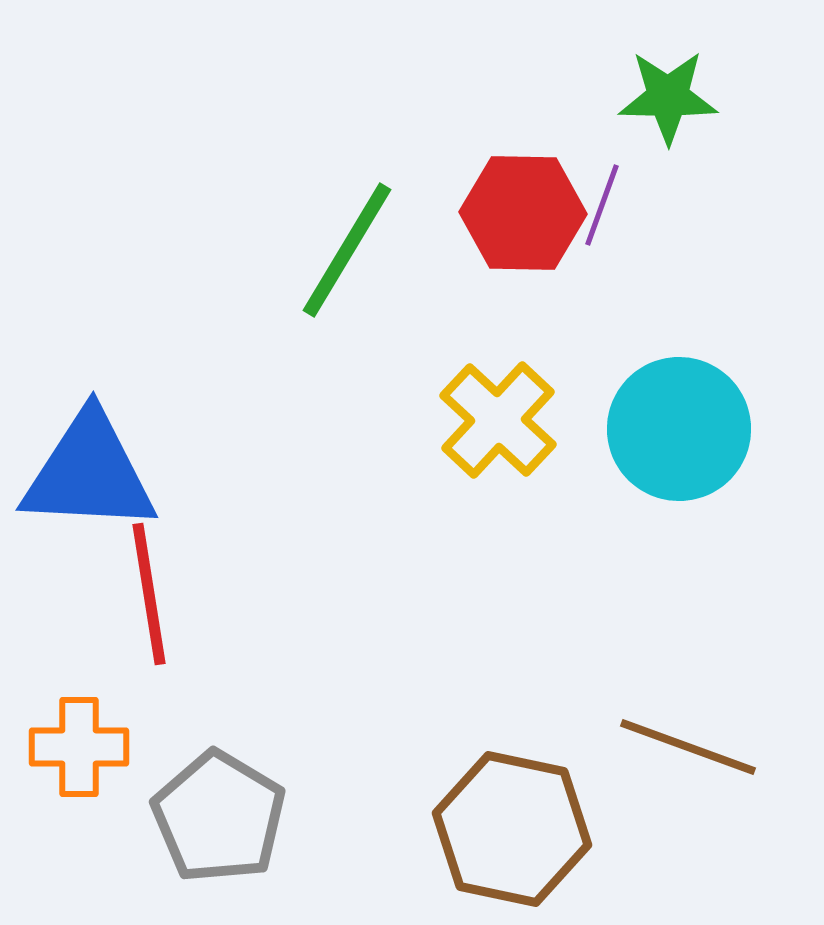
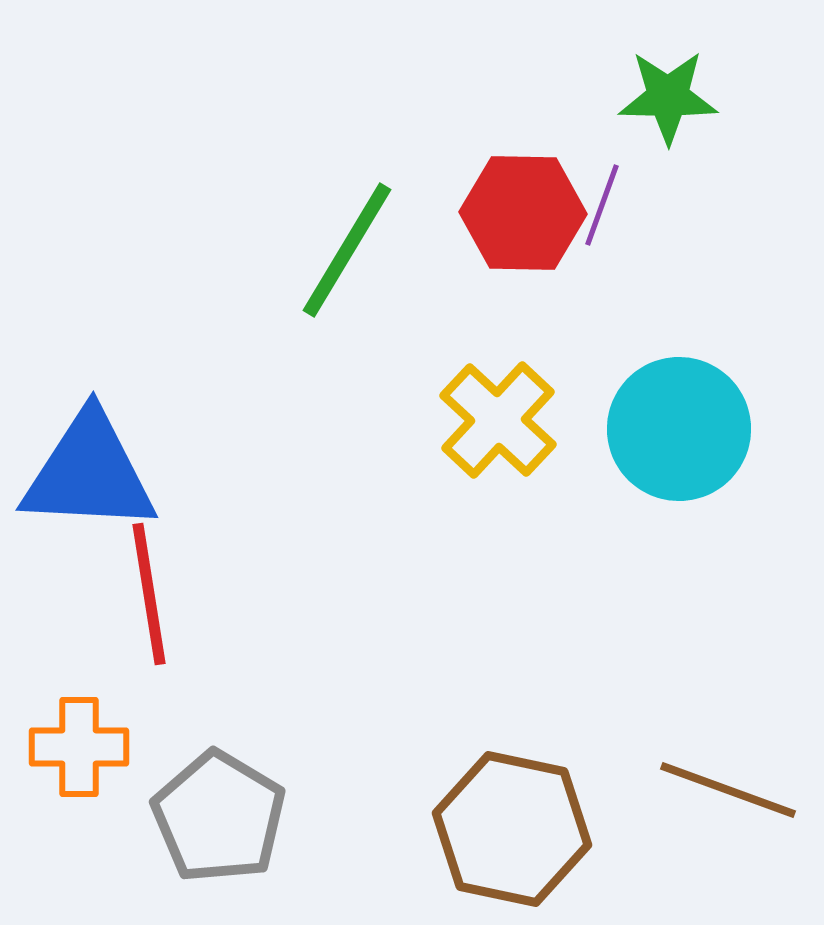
brown line: moved 40 px right, 43 px down
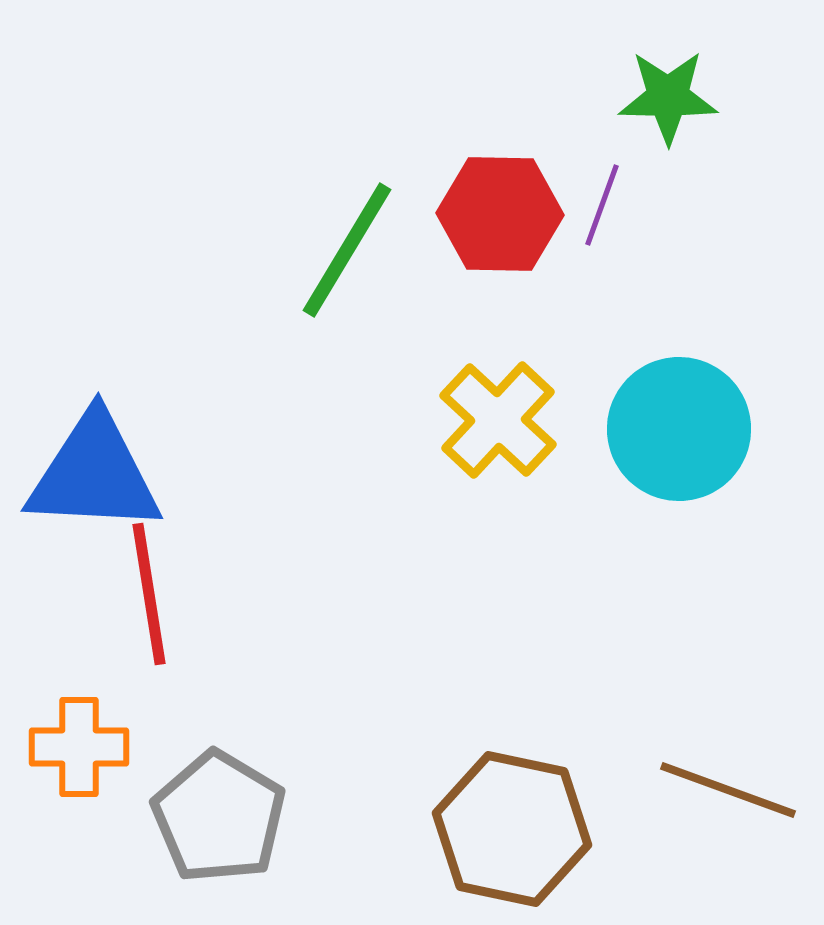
red hexagon: moved 23 px left, 1 px down
blue triangle: moved 5 px right, 1 px down
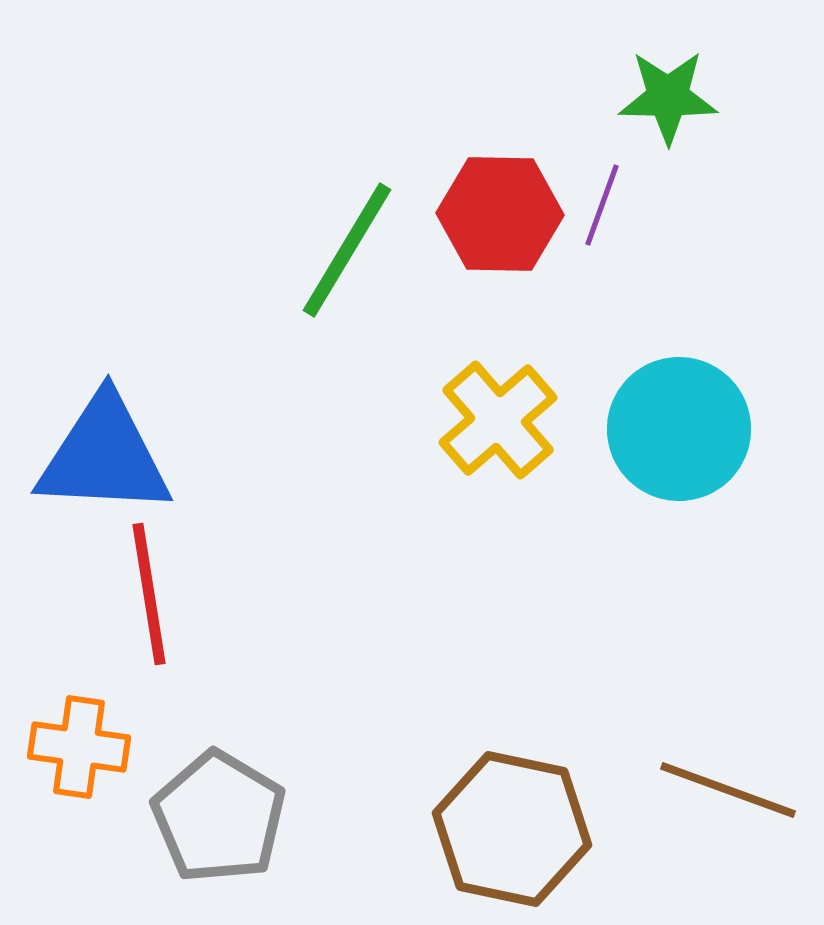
yellow cross: rotated 6 degrees clockwise
blue triangle: moved 10 px right, 18 px up
orange cross: rotated 8 degrees clockwise
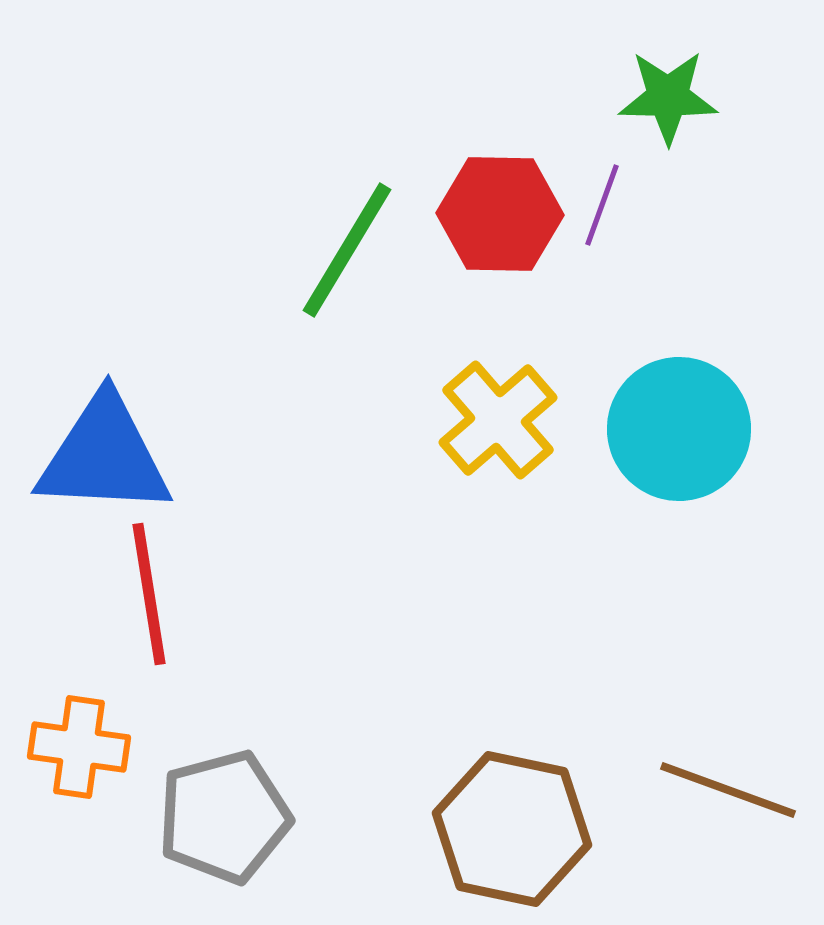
gray pentagon: moved 5 px right; rotated 26 degrees clockwise
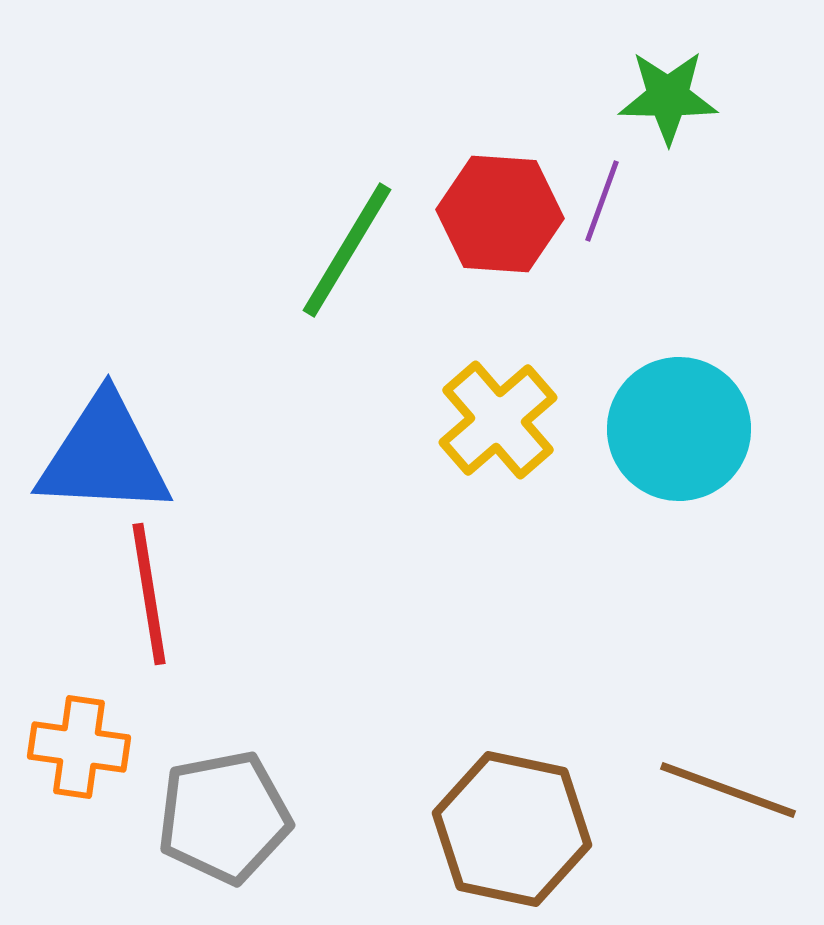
purple line: moved 4 px up
red hexagon: rotated 3 degrees clockwise
gray pentagon: rotated 4 degrees clockwise
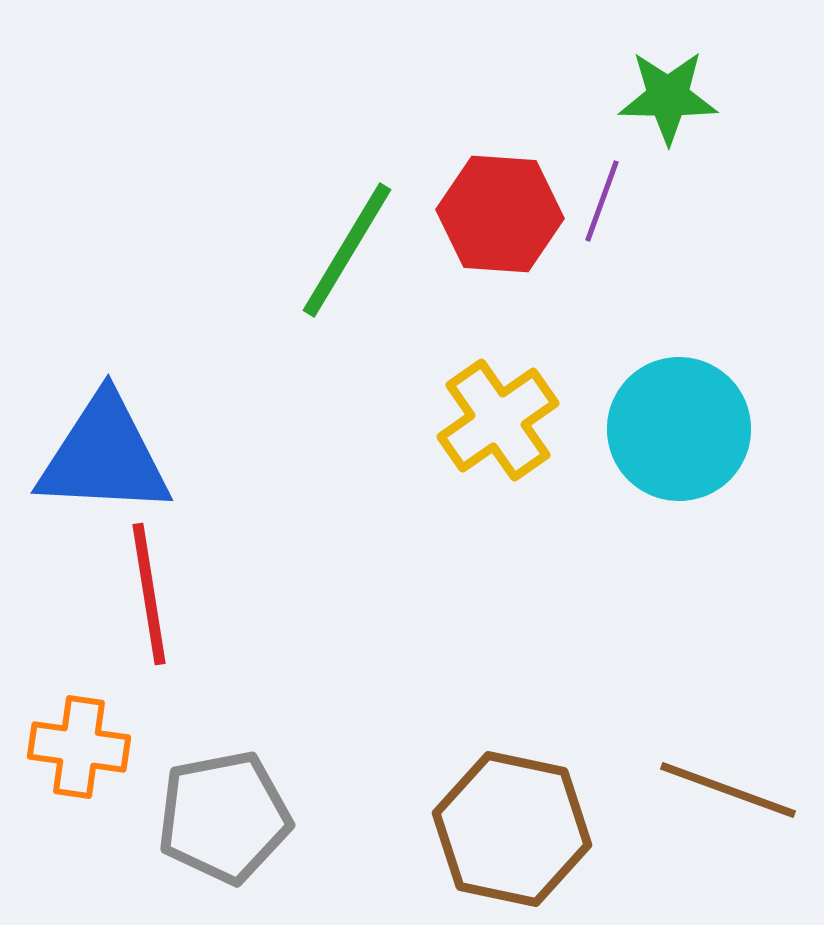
yellow cross: rotated 6 degrees clockwise
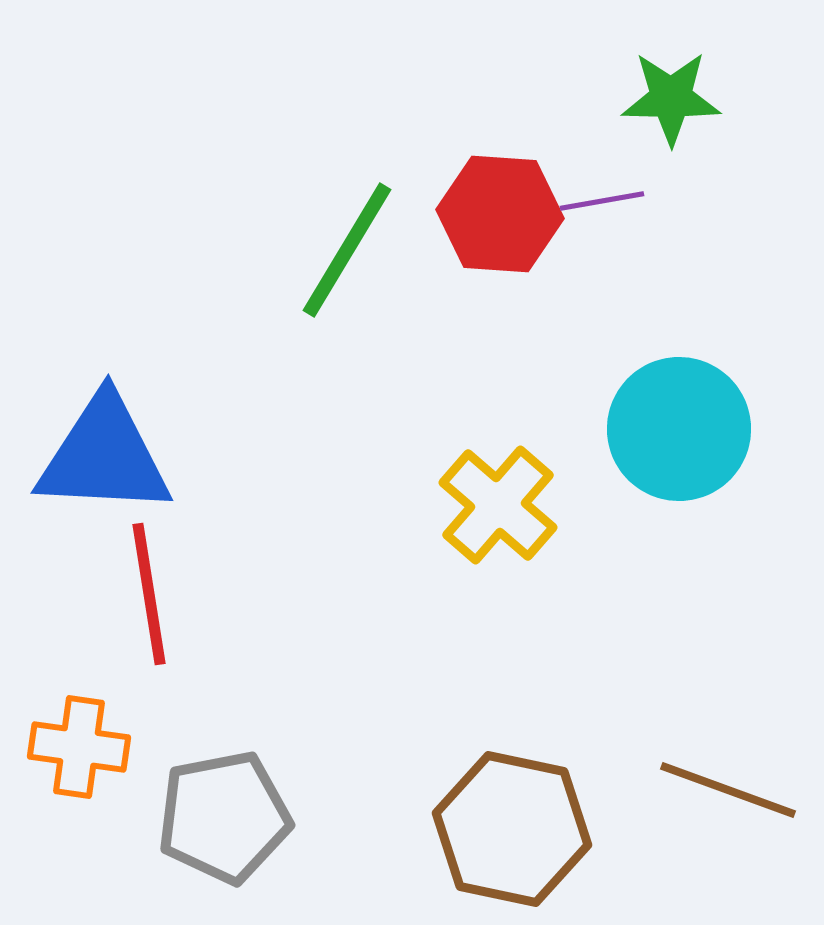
green star: moved 3 px right, 1 px down
purple line: rotated 60 degrees clockwise
yellow cross: moved 85 px down; rotated 14 degrees counterclockwise
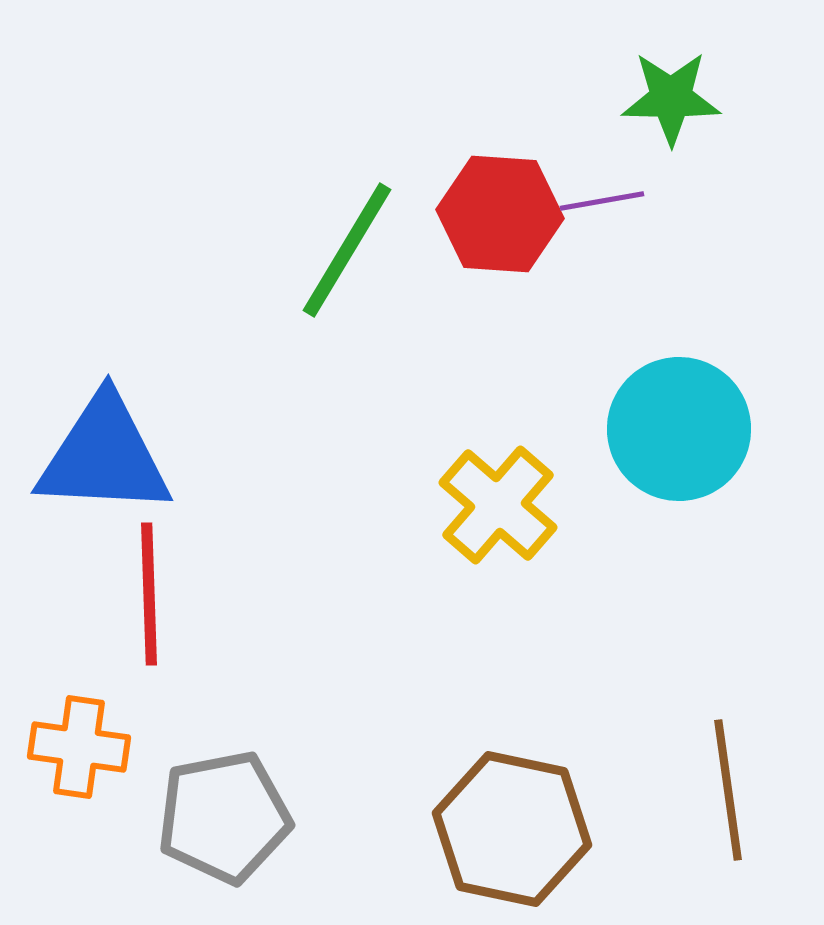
red line: rotated 7 degrees clockwise
brown line: rotated 62 degrees clockwise
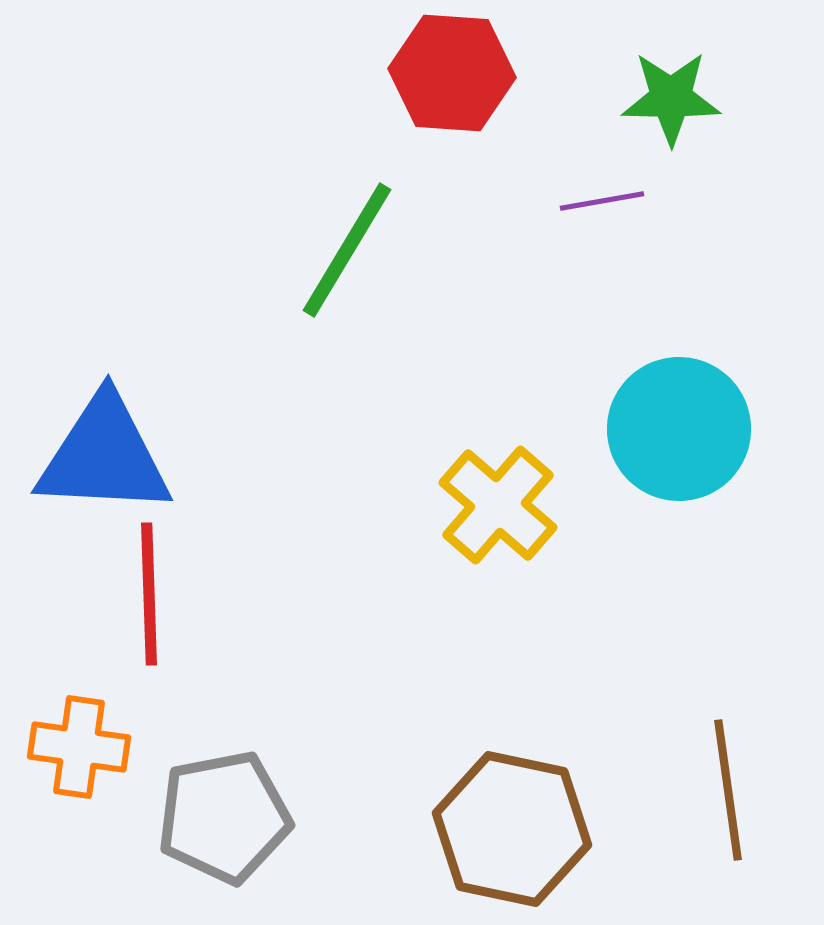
red hexagon: moved 48 px left, 141 px up
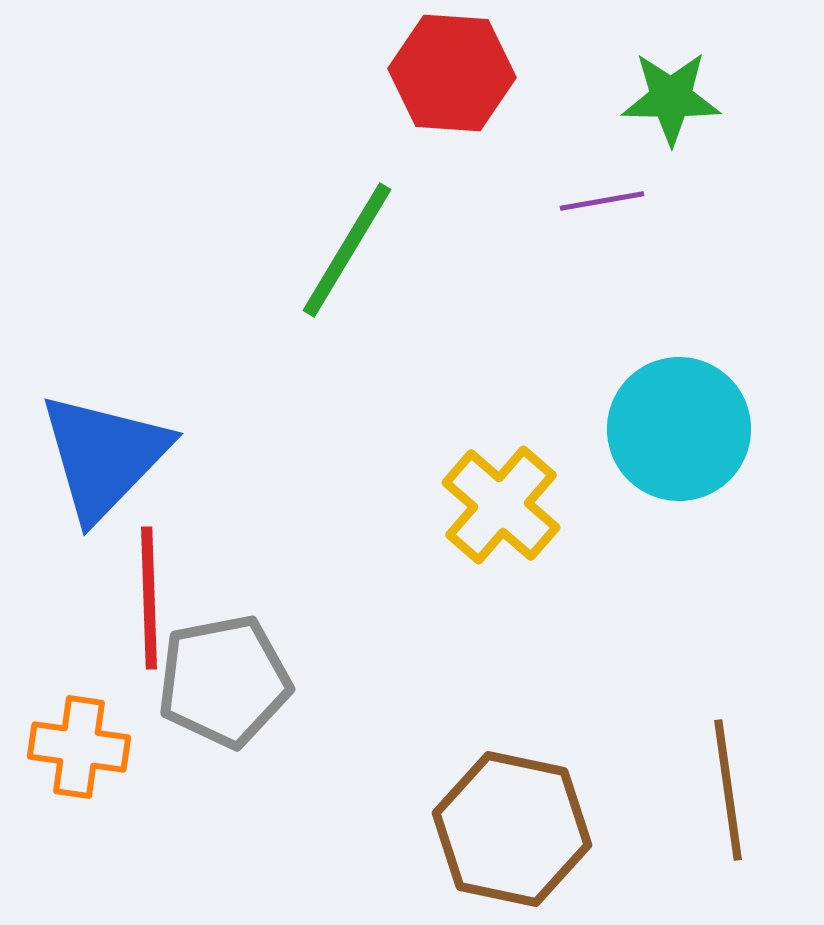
blue triangle: rotated 49 degrees counterclockwise
yellow cross: moved 3 px right
red line: moved 4 px down
gray pentagon: moved 136 px up
